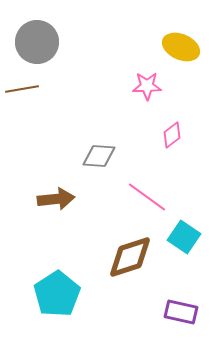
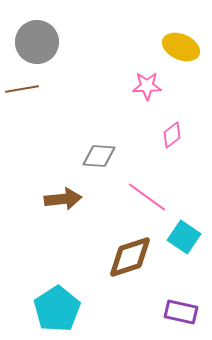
brown arrow: moved 7 px right
cyan pentagon: moved 15 px down
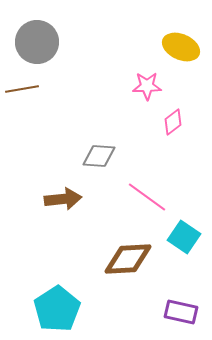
pink diamond: moved 1 px right, 13 px up
brown diamond: moved 2 px left, 2 px down; rotated 15 degrees clockwise
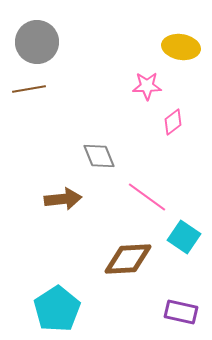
yellow ellipse: rotated 15 degrees counterclockwise
brown line: moved 7 px right
gray diamond: rotated 64 degrees clockwise
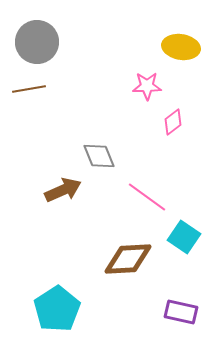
brown arrow: moved 9 px up; rotated 18 degrees counterclockwise
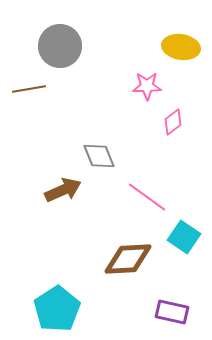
gray circle: moved 23 px right, 4 px down
purple rectangle: moved 9 px left
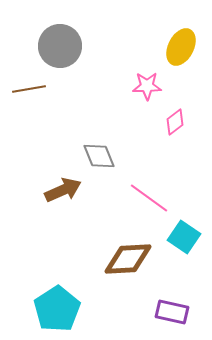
yellow ellipse: rotated 72 degrees counterclockwise
pink diamond: moved 2 px right
pink line: moved 2 px right, 1 px down
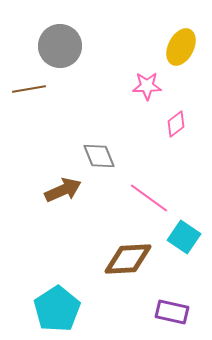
pink diamond: moved 1 px right, 2 px down
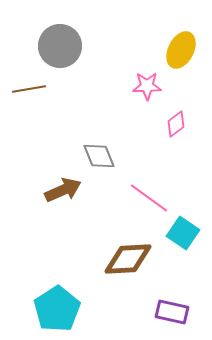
yellow ellipse: moved 3 px down
cyan square: moved 1 px left, 4 px up
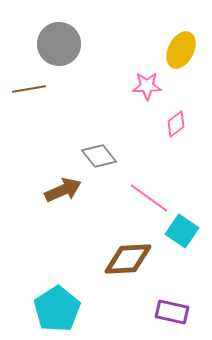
gray circle: moved 1 px left, 2 px up
gray diamond: rotated 16 degrees counterclockwise
cyan square: moved 1 px left, 2 px up
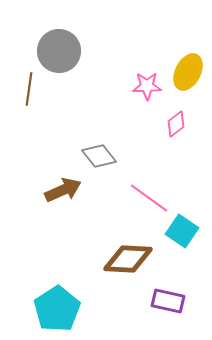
gray circle: moved 7 px down
yellow ellipse: moved 7 px right, 22 px down
brown line: rotated 72 degrees counterclockwise
brown diamond: rotated 6 degrees clockwise
purple rectangle: moved 4 px left, 11 px up
